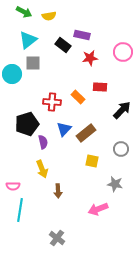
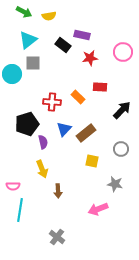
gray cross: moved 1 px up
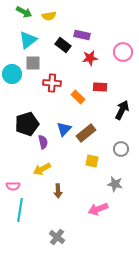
red cross: moved 19 px up
black arrow: rotated 18 degrees counterclockwise
yellow arrow: rotated 84 degrees clockwise
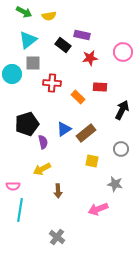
blue triangle: rotated 14 degrees clockwise
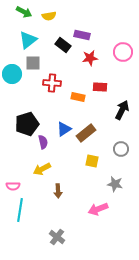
orange rectangle: rotated 32 degrees counterclockwise
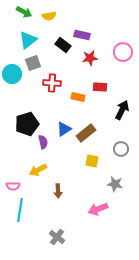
gray square: rotated 21 degrees counterclockwise
yellow arrow: moved 4 px left, 1 px down
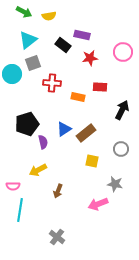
brown arrow: rotated 24 degrees clockwise
pink arrow: moved 5 px up
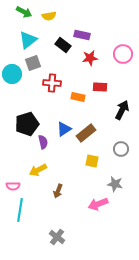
pink circle: moved 2 px down
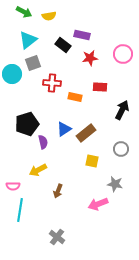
orange rectangle: moved 3 px left
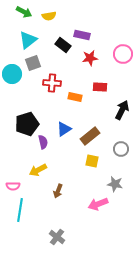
brown rectangle: moved 4 px right, 3 px down
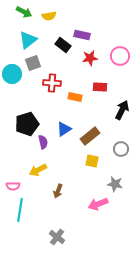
pink circle: moved 3 px left, 2 px down
